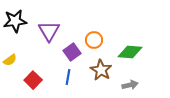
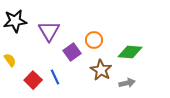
yellow semicircle: rotated 88 degrees counterclockwise
blue line: moved 13 px left; rotated 35 degrees counterclockwise
gray arrow: moved 3 px left, 2 px up
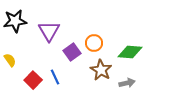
orange circle: moved 3 px down
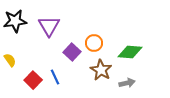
purple triangle: moved 5 px up
purple square: rotated 12 degrees counterclockwise
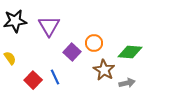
yellow semicircle: moved 2 px up
brown star: moved 3 px right
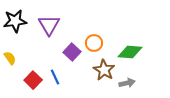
purple triangle: moved 1 px up
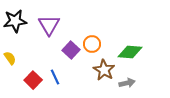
orange circle: moved 2 px left, 1 px down
purple square: moved 1 px left, 2 px up
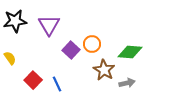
blue line: moved 2 px right, 7 px down
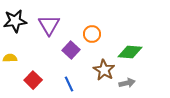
orange circle: moved 10 px up
yellow semicircle: rotated 56 degrees counterclockwise
blue line: moved 12 px right
